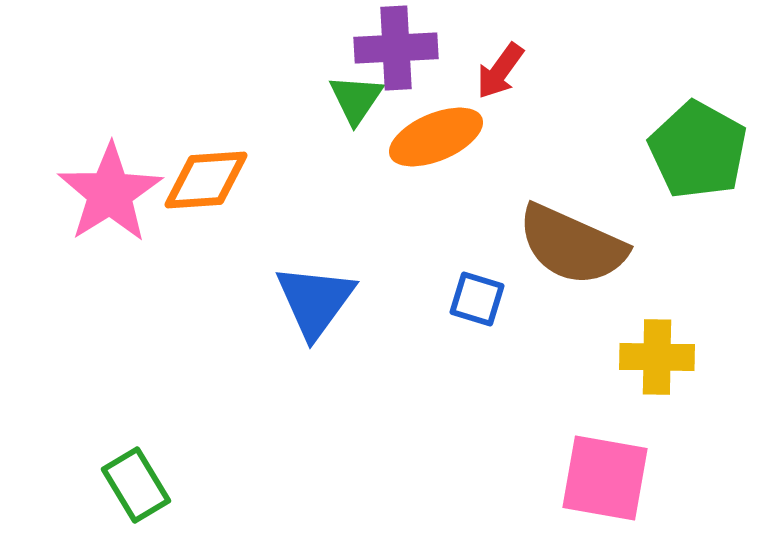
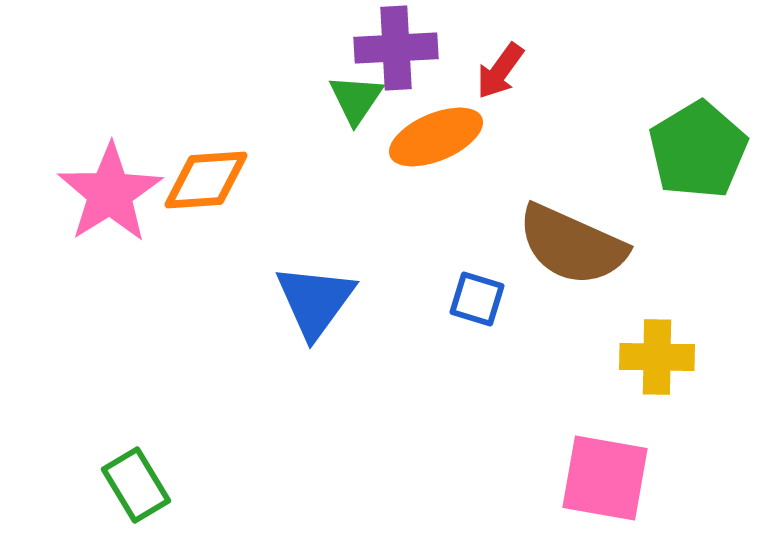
green pentagon: rotated 12 degrees clockwise
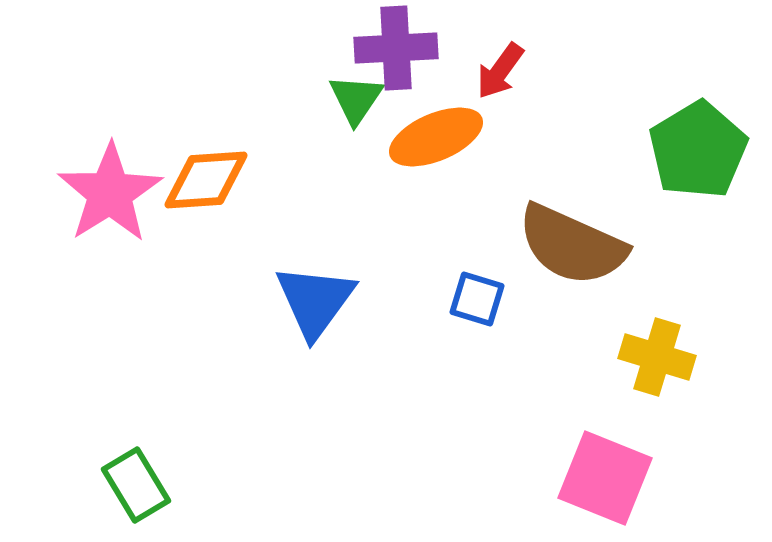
yellow cross: rotated 16 degrees clockwise
pink square: rotated 12 degrees clockwise
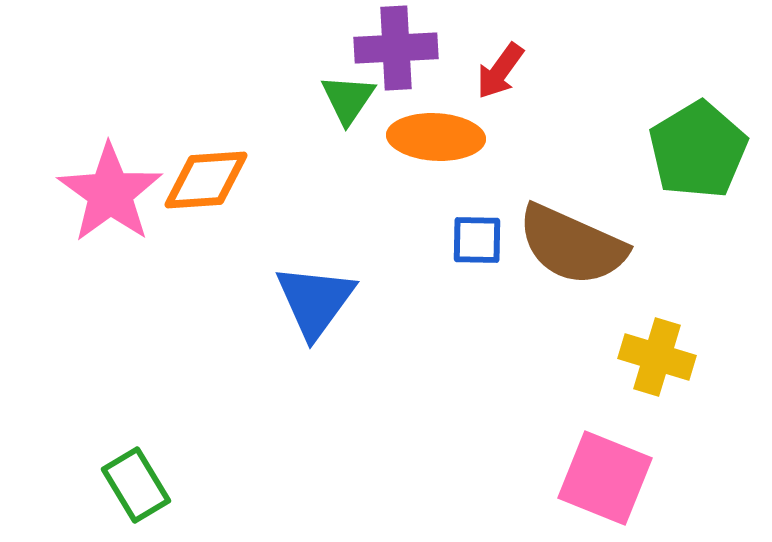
green triangle: moved 8 px left
orange ellipse: rotated 26 degrees clockwise
pink star: rotated 4 degrees counterclockwise
blue square: moved 59 px up; rotated 16 degrees counterclockwise
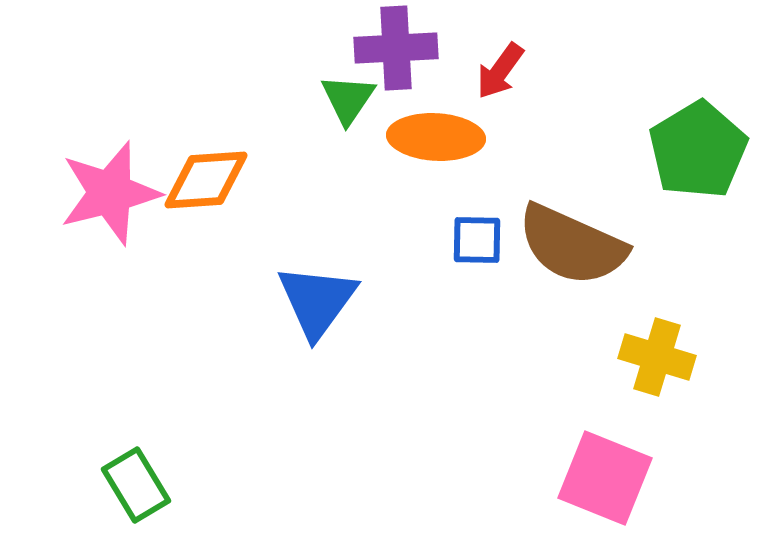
pink star: rotated 22 degrees clockwise
blue triangle: moved 2 px right
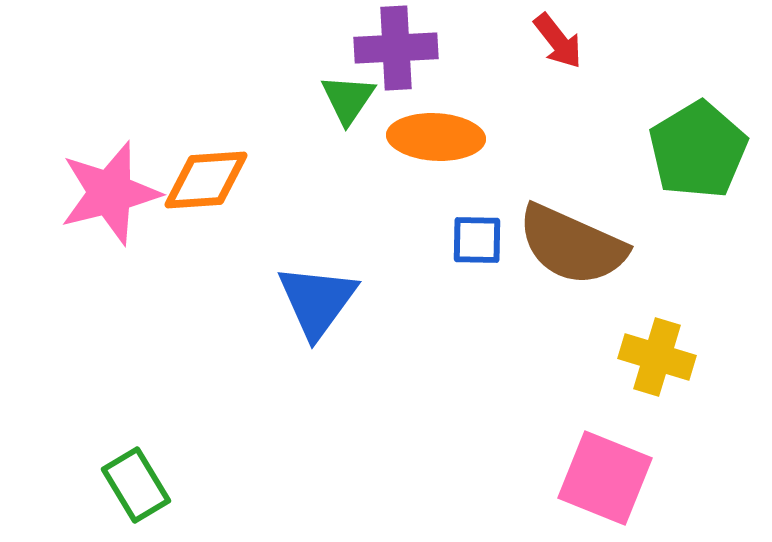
red arrow: moved 58 px right, 30 px up; rotated 74 degrees counterclockwise
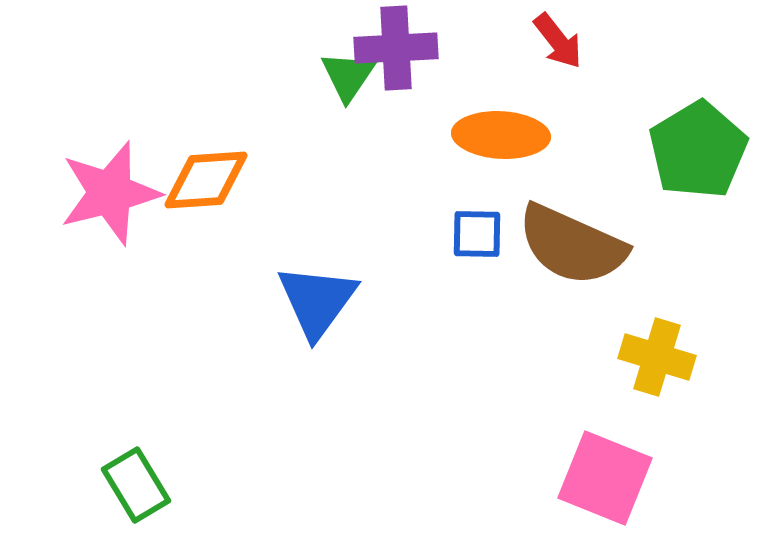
green triangle: moved 23 px up
orange ellipse: moved 65 px right, 2 px up
blue square: moved 6 px up
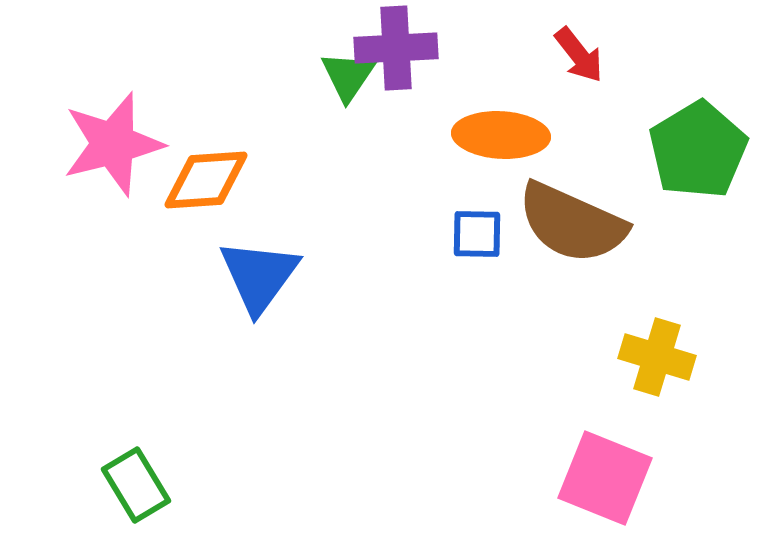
red arrow: moved 21 px right, 14 px down
pink star: moved 3 px right, 49 px up
brown semicircle: moved 22 px up
blue triangle: moved 58 px left, 25 px up
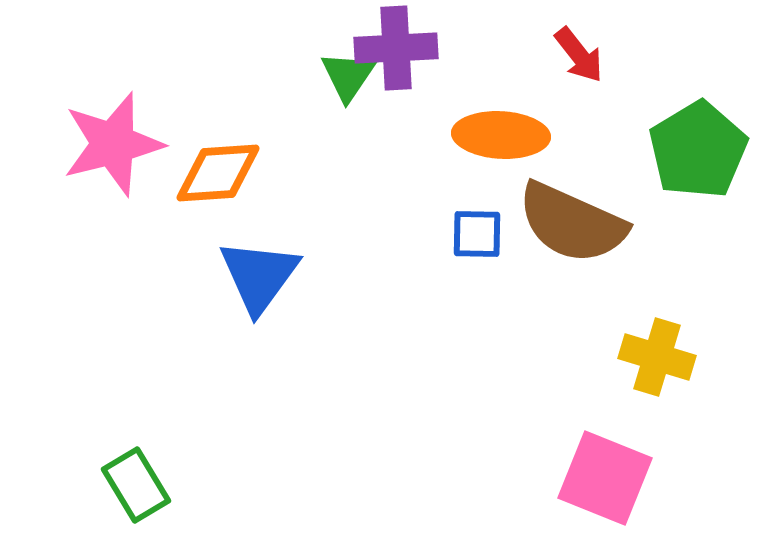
orange diamond: moved 12 px right, 7 px up
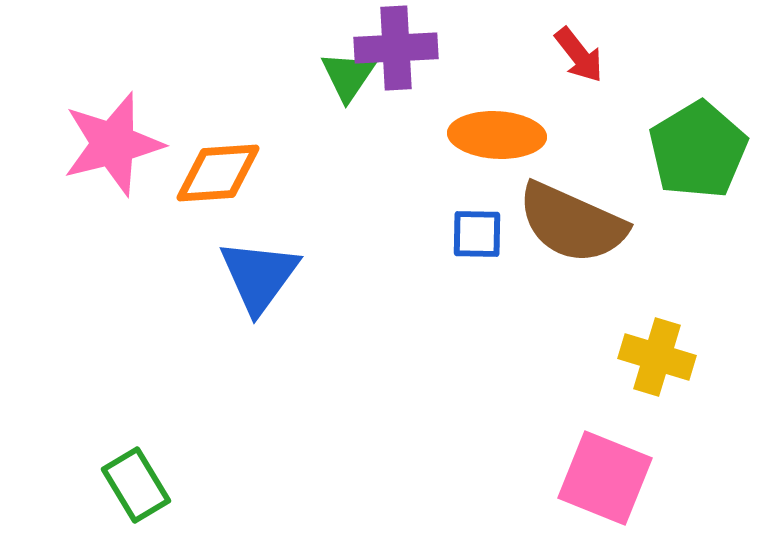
orange ellipse: moved 4 px left
